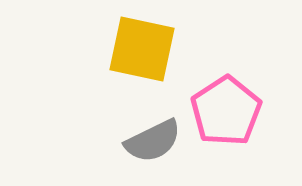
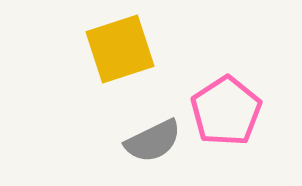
yellow square: moved 22 px left; rotated 30 degrees counterclockwise
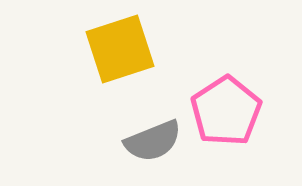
gray semicircle: rotated 4 degrees clockwise
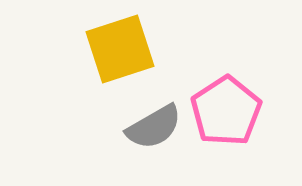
gray semicircle: moved 1 px right, 14 px up; rotated 8 degrees counterclockwise
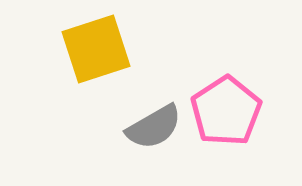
yellow square: moved 24 px left
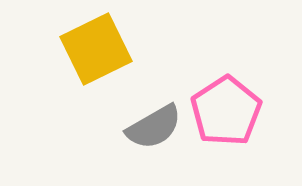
yellow square: rotated 8 degrees counterclockwise
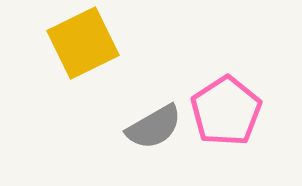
yellow square: moved 13 px left, 6 px up
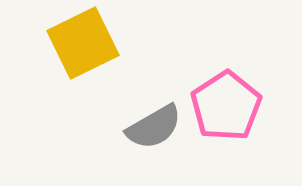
pink pentagon: moved 5 px up
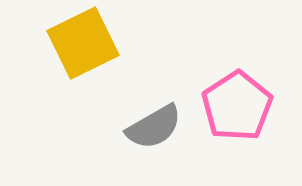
pink pentagon: moved 11 px right
